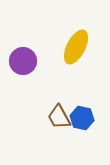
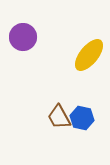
yellow ellipse: moved 13 px right, 8 px down; rotated 12 degrees clockwise
purple circle: moved 24 px up
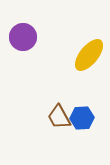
blue hexagon: rotated 15 degrees counterclockwise
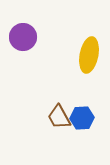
yellow ellipse: rotated 28 degrees counterclockwise
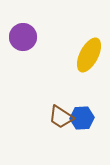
yellow ellipse: rotated 16 degrees clockwise
brown trapezoid: moved 2 px right; rotated 28 degrees counterclockwise
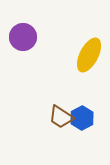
blue hexagon: rotated 25 degrees counterclockwise
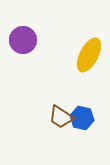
purple circle: moved 3 px down
blue hexagon: rotated 20 degrees counterclockwise
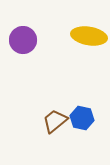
yellow ellipse: moved 19 px up; rotated 72 degrees clockwise
brown trapezoid: moved 6 px left, 4 px down; rotated 108 degrees clockwise
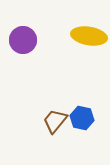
brown trapezoid: rotated 12 degrees counterclockwise
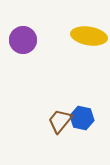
brown trapezoid: moved 5 px right
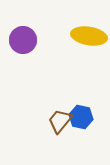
blue hexagon: moved 1 px left, 1 px up
